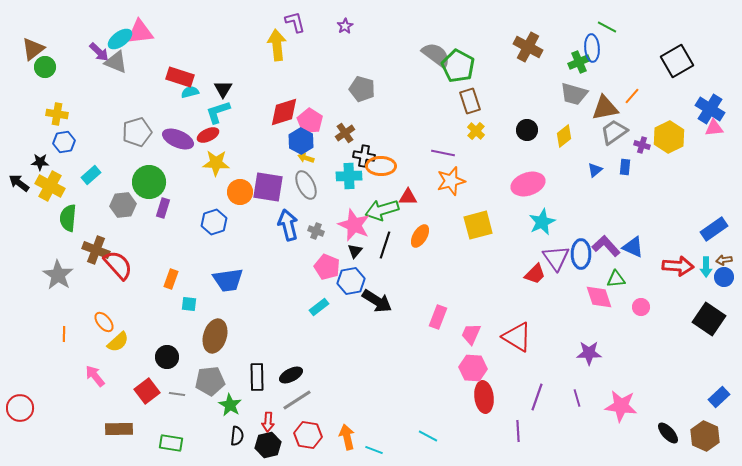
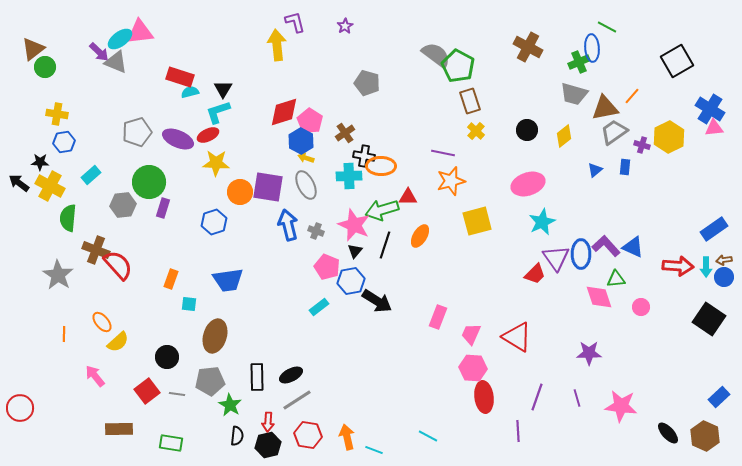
gray pentagon at (362, 89): moved 5 px right, 6 px up
yellow square at (478, 225): moved 1 px left, 4 px up
orange ellipse at (104, 322): moved 2 px left
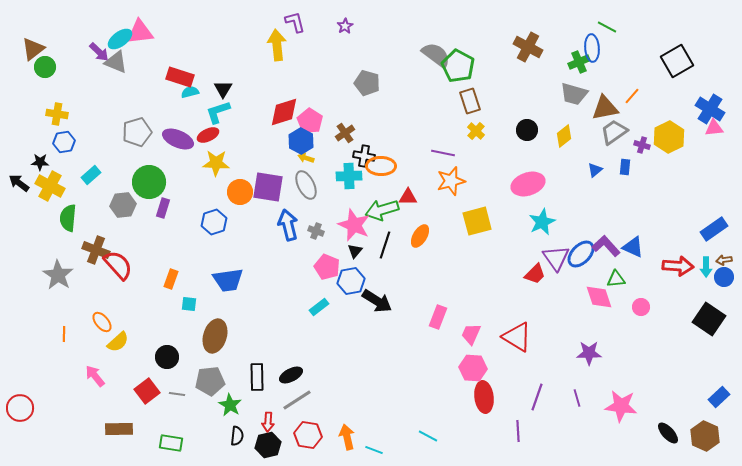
blue ellipse at (581, 254): rotated 44 degrees clockwise
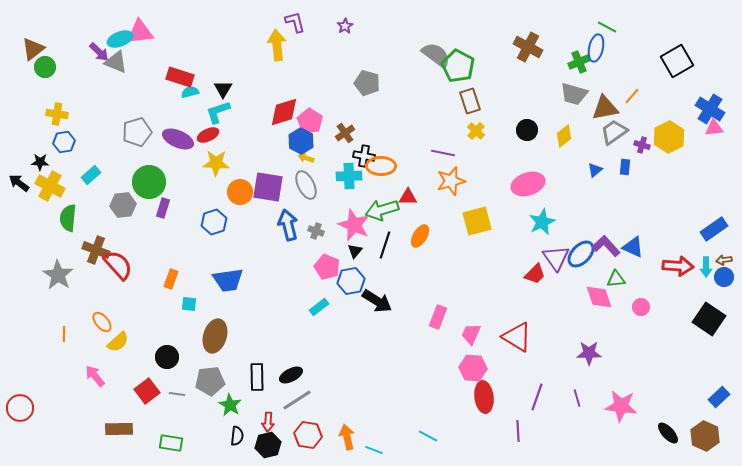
cyan ellipse at (120, 39): rotated 15 degrees clockwise
blue ellipse at (592, 48): moved 4 px right; rotated 16 degrees clockwise
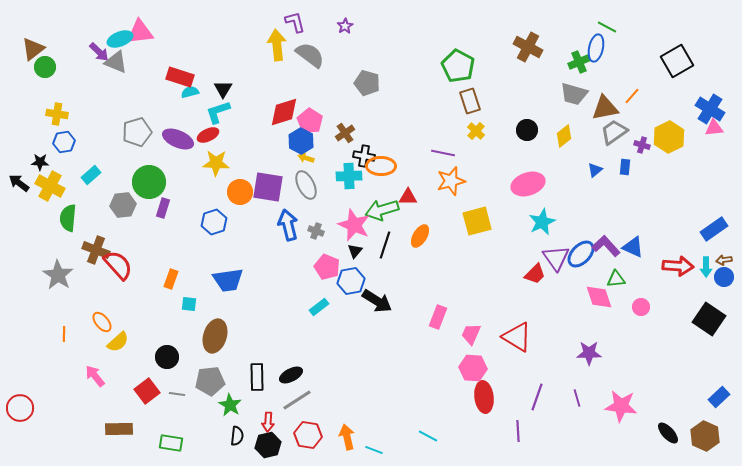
gray semicircle at (436, 55): moved 126 px left
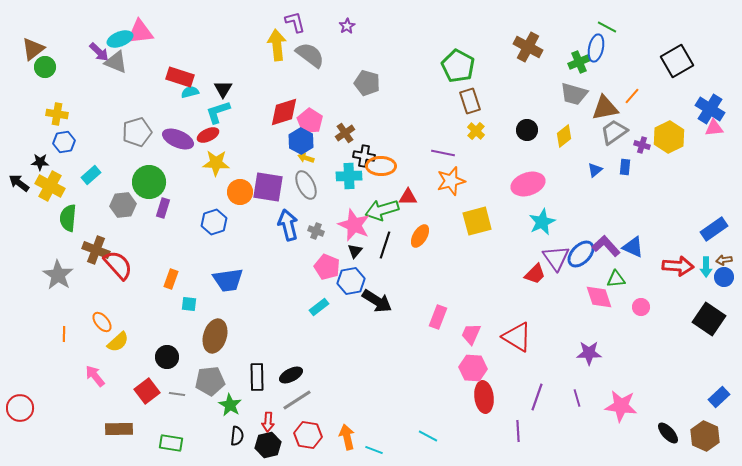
purple star at (345, 26): moved 2 px right
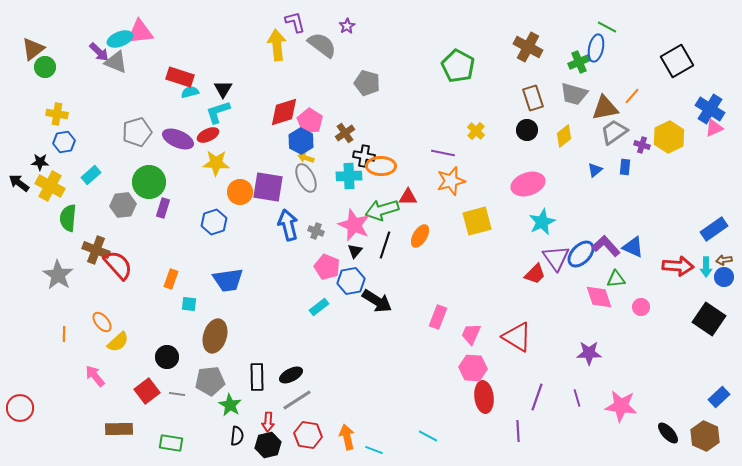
gray semicircle at (310, 55): moved 12 px right, 10 px up
brown rectangle at (470, 101): moved 63 px right, 3 px up
pink triangle at (714, 128): rotated 18 degrees counterclockwise
gray ellipse at (306, 185): moved 7 px up
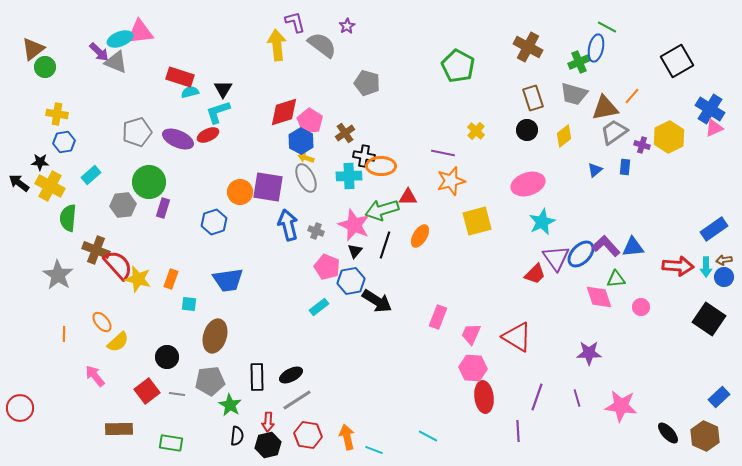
yellow star at (216, 163): moved 78 px left, 116 px down; rotated 12 degrees clockwise
blue triangle at (633, 247): rotated 30 degrees counterclockwise
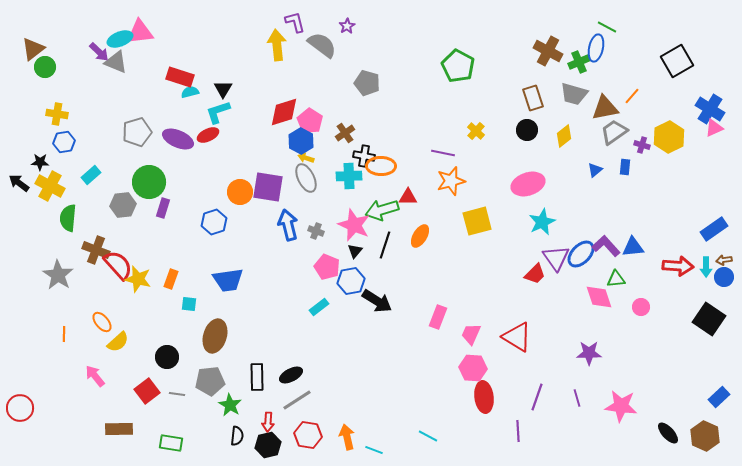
brown cross at (528, 47): moved 20 px right, 4 px down
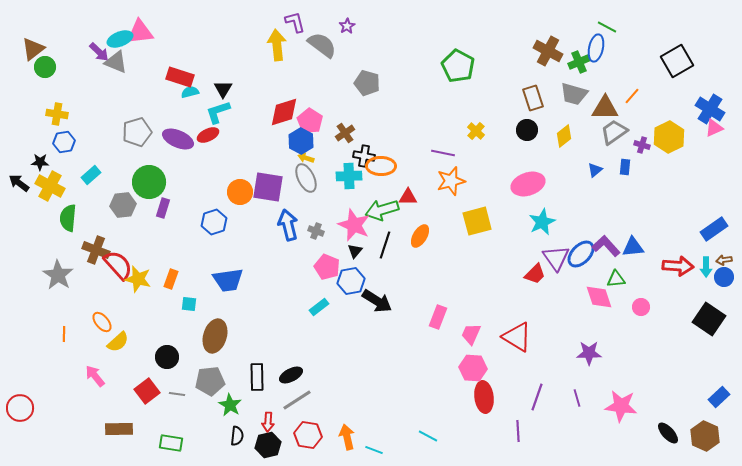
brown triangle at (605, 108): rotated 12 degrees clockwise
